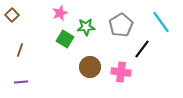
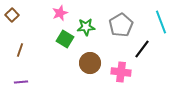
cyan line: rotated 15 degrees clockwise
brown circle: moved 4 px up
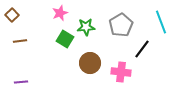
brown line: moved 9 px up; rotated 64 degrees clockwise
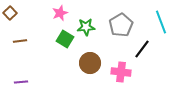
brown square: moved 2 px left, 2 px up
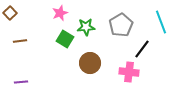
pink cross: moved 8 px right
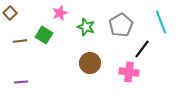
green star: rotated 24 degrees clockwise
green square: moved 21 px left, 4 px up
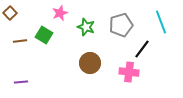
gray pentagon: rotated 15 degrees clockwise
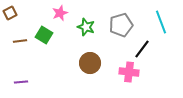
brown square: rotated 16 degrees clockwise
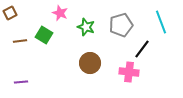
pink star: rotated 28 degrees counterclockwise
